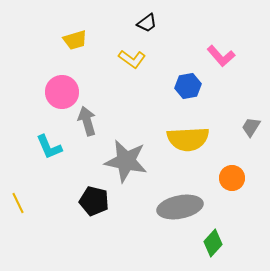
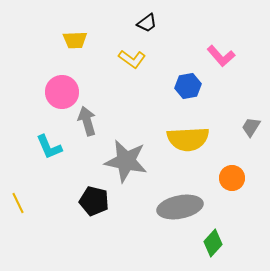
yellow trapezoid: rotated 15 degrees clockwise
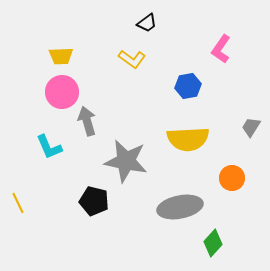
yellow trapezoid: moved 14 px left, 16 px down
pink L-shape: moved 7 px up; rotated 76 degrees clockwise
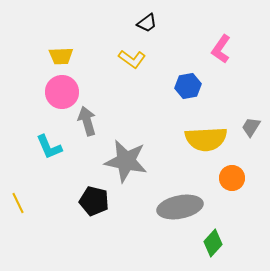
yellow semicircle: moved 18 px right
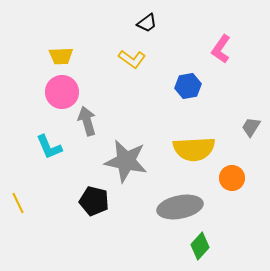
yellow semicircle: moved 12 px left, 10 px down
green diamond: moved 13 px left, 3 px down
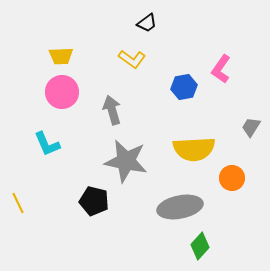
pink L-shape: moved 20 px down
blue hexagon: moved 4 px left, 1 px down
gray arrow: moved 25 px right, 11 px up
cyan L-shape: moved 2 px left, 3 px up
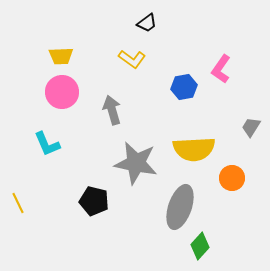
gray star: moved 10 px right, 2 px down
gray ellipse: rotated 60 degrees counterclockwise
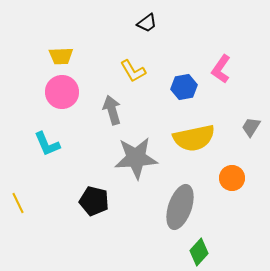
yellow L-shape: moved 1 px right, 12 px down; rotated 24 degrees clockwise
yellow semicircle: moved 11 px up; rotated 9 degrees counterclockwise
gray star: moved 5 px up; rotated 15 degrees counterclockwise
green diamond: moved 1 px left, 6 px down
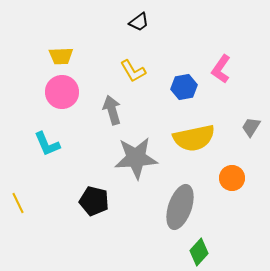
black trapezoid: moved 8 px left, 1 px up
